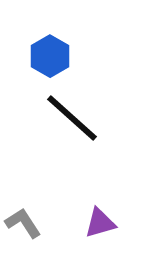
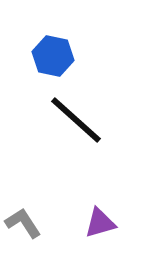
blue hexagon: moved 3 px right; rotated 18 degrees counterclockwise
black line: moved 4 px right, 2 px down
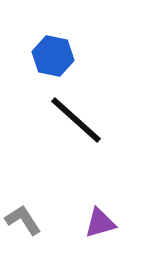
gray L-shape: moved 3 px up
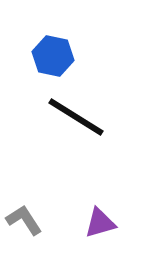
black line: moved 3 px up; rotated 10 degrees counterclockwise
gray L-shape: moved 1 px right
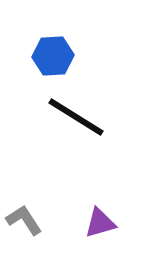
blue hexagon: rotated 15 degrees counterclockwise
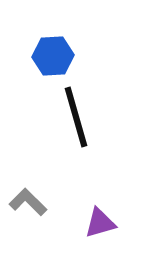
black line: rotated 42 degrees clockwise
gray L-shape: moved 4 px right, 18 px up; rotated 12 degrees counterclockwise
